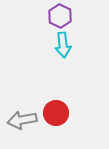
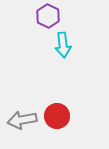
purple hexagon: moved 12 px left
red circle: moved 1 px right, 3 px down
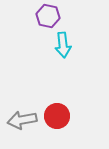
purple hexagon: rotated 15 degrees counterclockwise
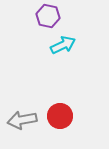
cyan arrow: rotated 110 degrees counterclockwise
red circle: moved 3 px right
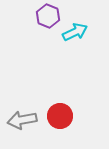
purple hexagon: rotated 10 degrees clockwise
cyan arrow: moved 12 px right, 13 px up
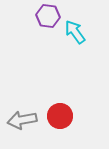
purple hexagon: rotated 15 degrees counterclockwise
cyan arrow: rotated 100 degrees counterclockwise
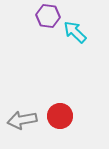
cyan arrow: rotated 10 degrees counterclockwise
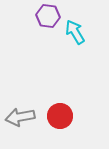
cyan arrow: rotated 15 degrees clockwise
gray arrow: moved 2 px left, 3 px up
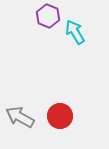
purple hexagon: rotated 15 degrees clockwise
gray arrow: rotated 40 degrees clockwise
